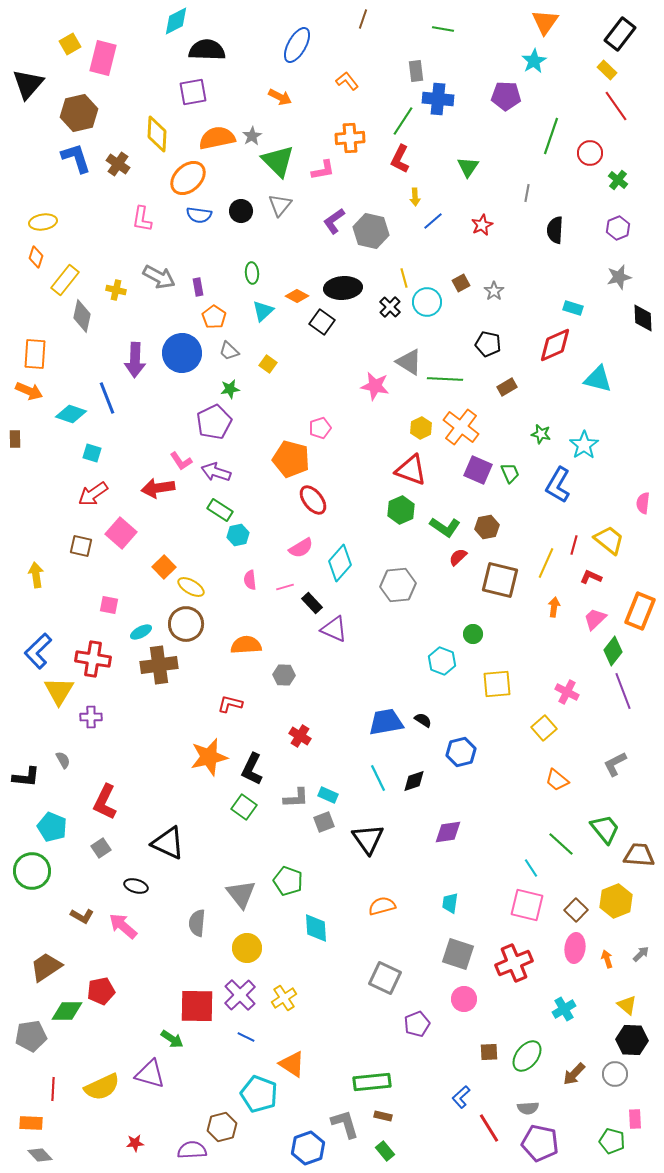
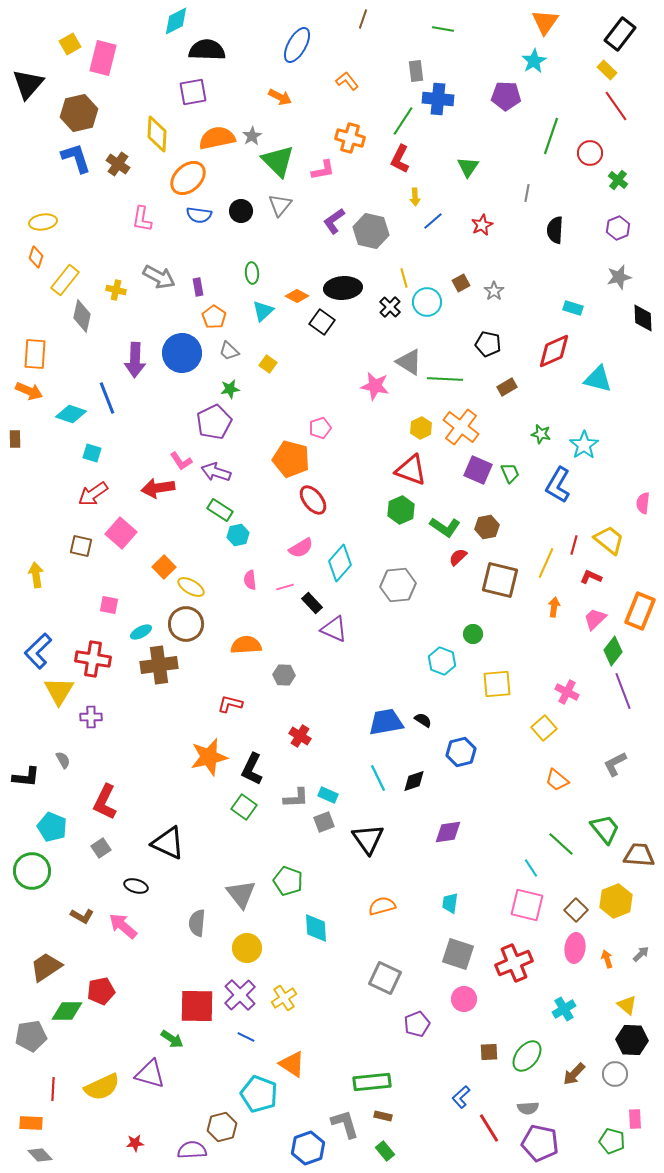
orange cross at (350, 138): rotated 20 degrees clockwise
red diamond at (555, 345): moved 1 px left, 6 px down
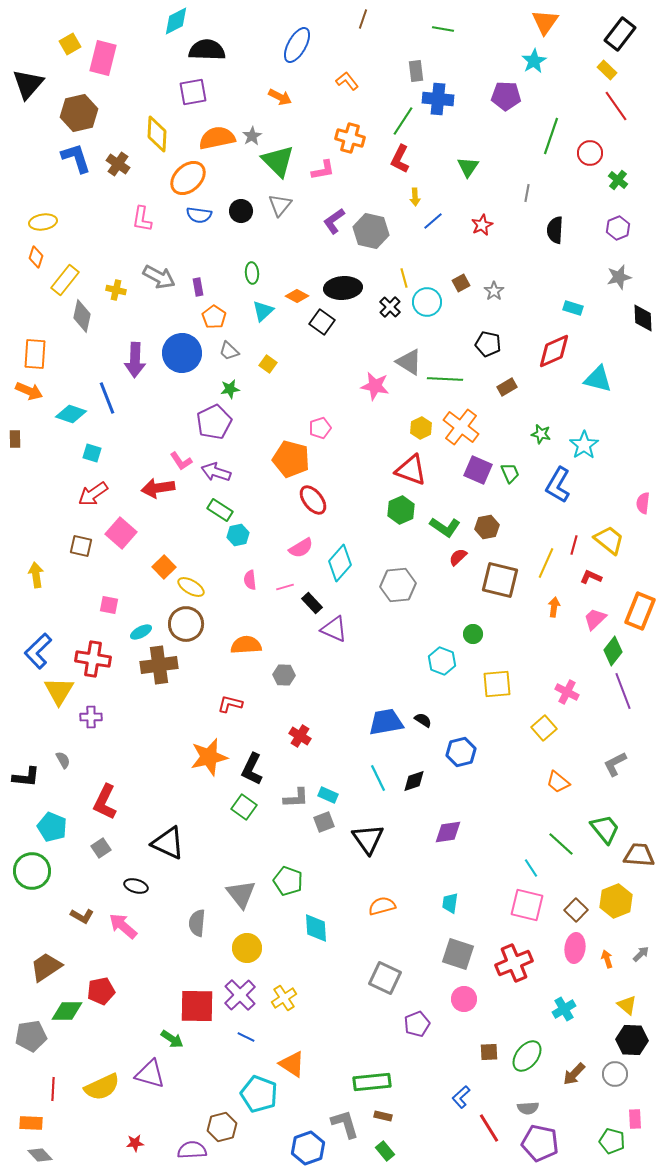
orange trapezoid at (557, 780): moved 1 px right, 2 px down
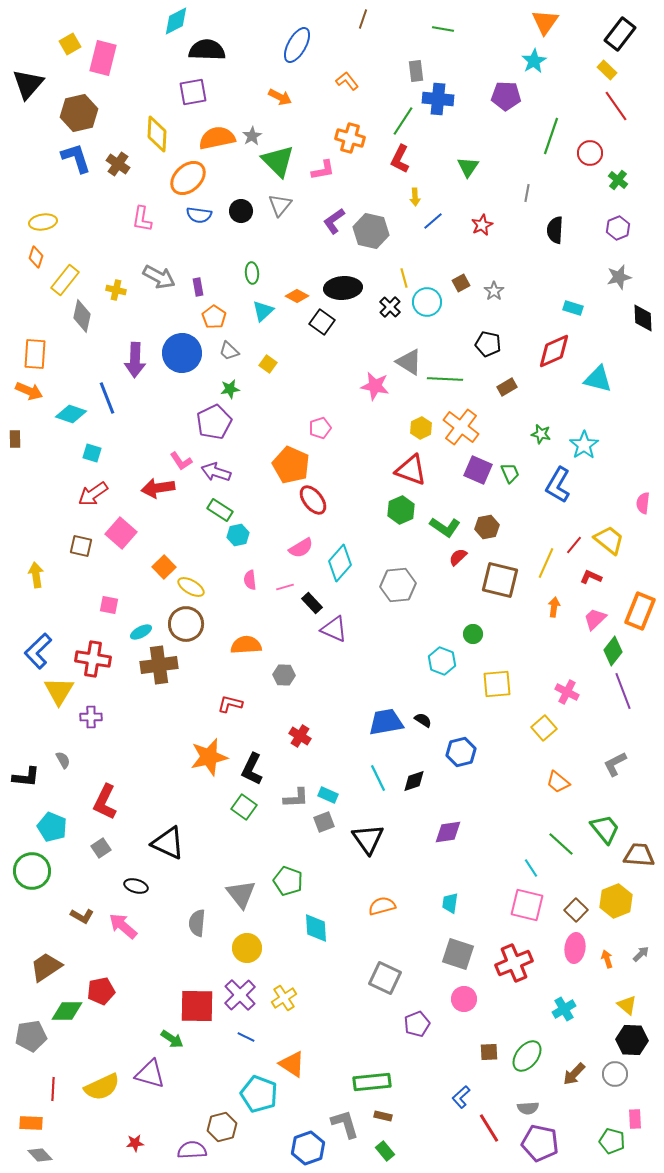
orange pentagon at (291, 459): moved 6 px down; rotated 9 degrees clockwise
red line at (574, 545): rotated 24 degrees clockwise
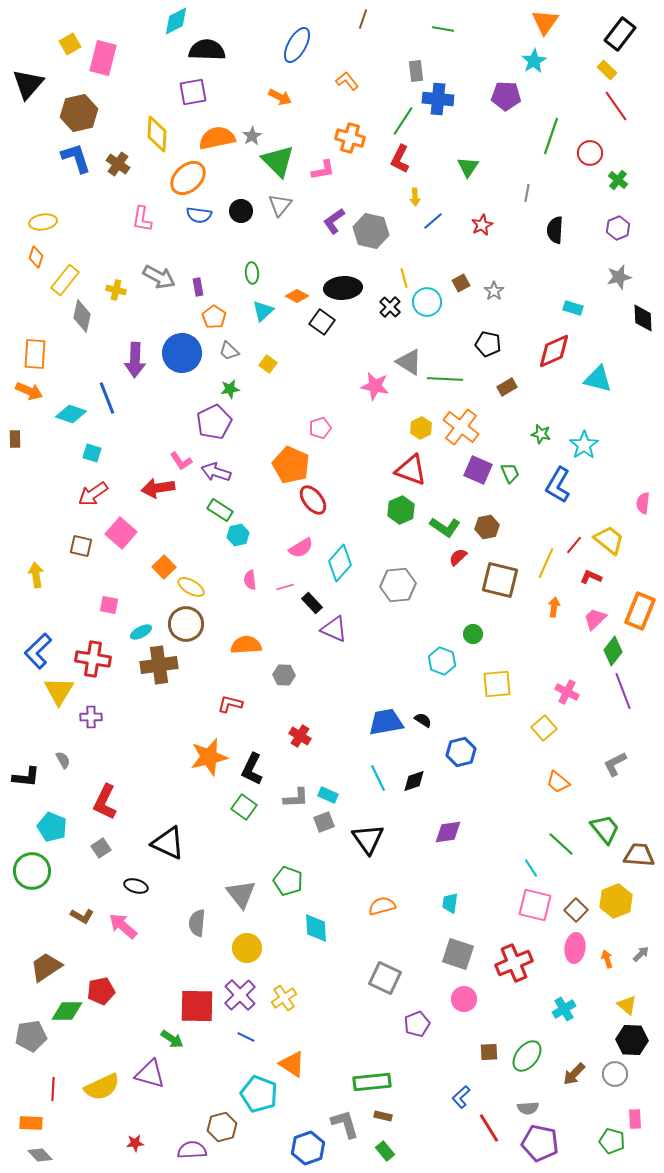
pink square at (527, 905): moved 8 px right
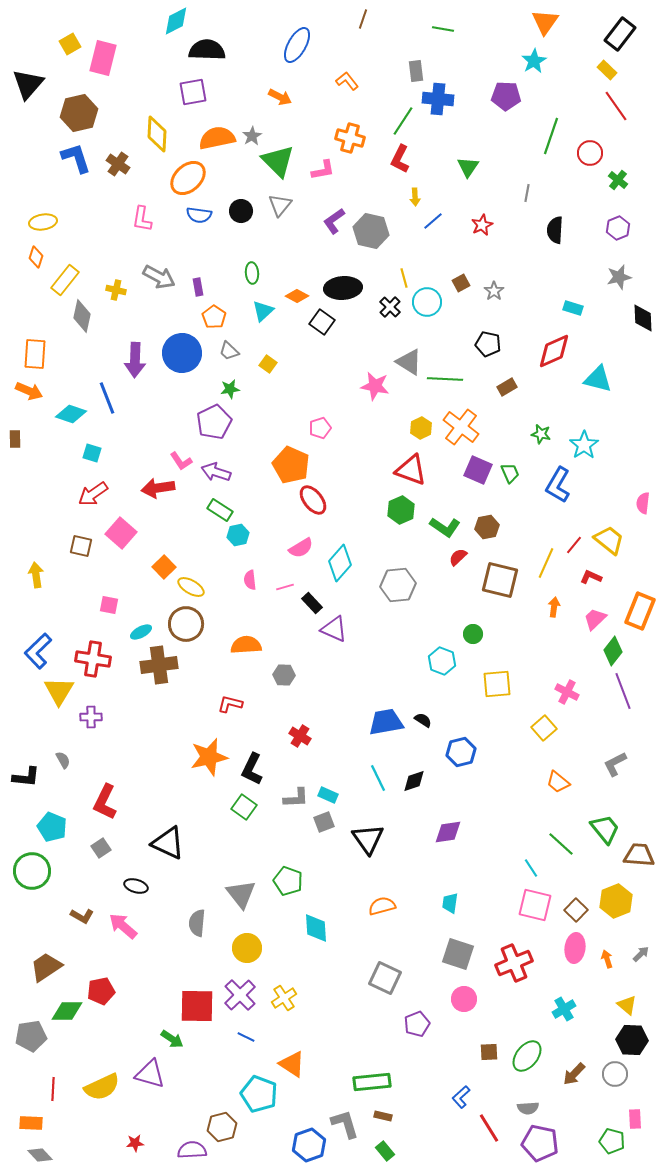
blue hexagon at (308, 1148): moved 1 px right, 3 px up
